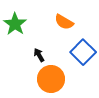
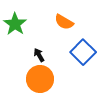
orange circle: moved 11 px left
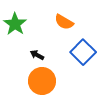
black arrow: moved 2 px left; rotated 32 degrees counterclockwise
orange circle: moved 2 px right, 2 px down
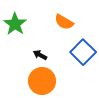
black arrow: moved 3 px right
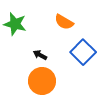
green star: rotated 20 degrees counterclockwise
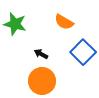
black arrow: moved 1 px right, 1 px up
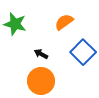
orange semicircle: rotated 114 degrees clockwise
orange circle: moved 1 px left
